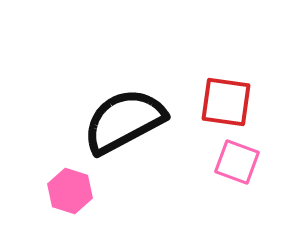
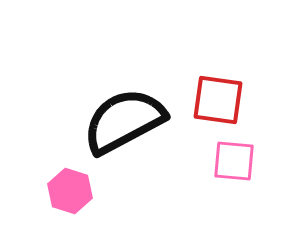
red square: moved 8 px left, 2 px up
pink square: moved 3 px left, 1 px up; rotated 15 degrees counterclockwise
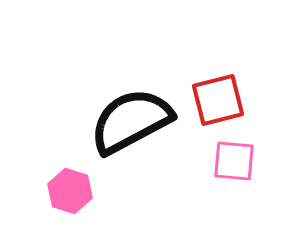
red square: rotated 22 degrees counterclockwise
black semicircle: moved 7 px right
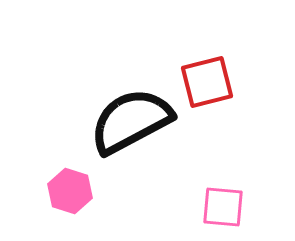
red square: moved 11 px left, 18 px up
pink square: moved 11 px left, 46 px down
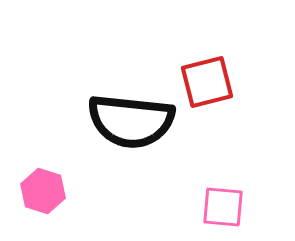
black semicircle: rotated 146 degrees counterclockwise
pink hexagon: moved 27 px left
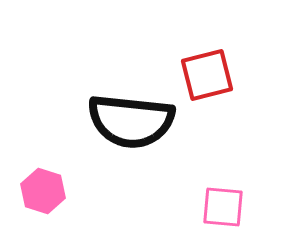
red square: moved 7 px up
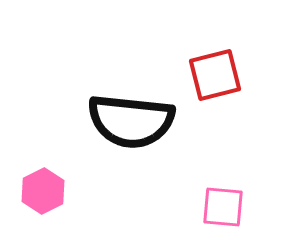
red square: moved 8 px right
pink hexagon: rotated 15 degrees clockwise
